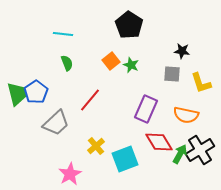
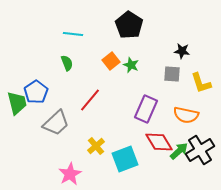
cyan line: moved 10 px right
green trapezoid: moved 9 px down
green arrow: moved 1 px left, 3 px up; rotated 18 degrees clockwise
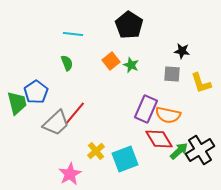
red line: moved 15 px left, 13 px down
orange semicircle: moved 18 px left
red diamond: moved 3 px up
yellow cross: moved 5 px down
